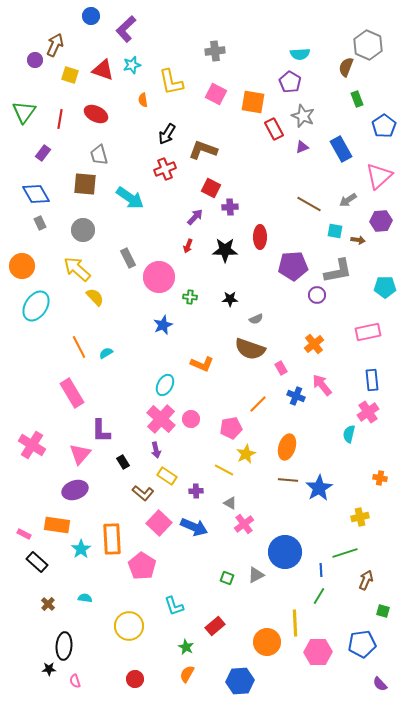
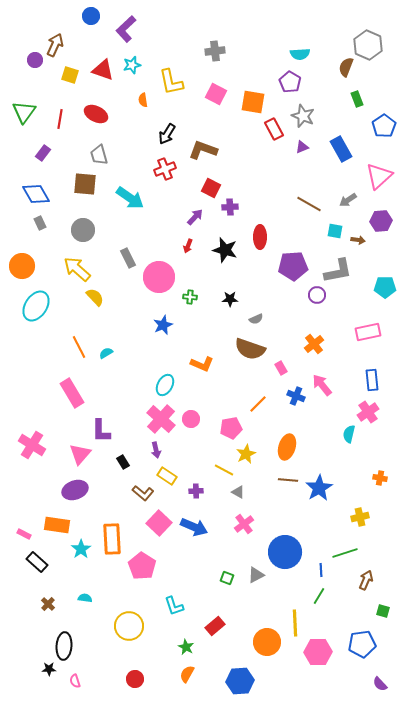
black star at (225, 250): rotated 15 degrees clockwise
gray triangle at (230, 503): moved 8 px right, 11 px up
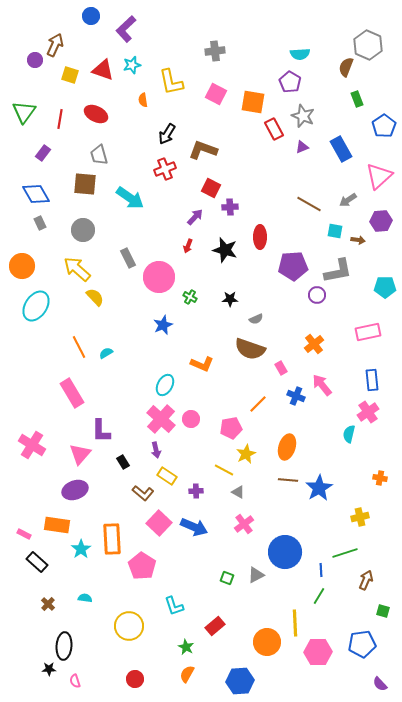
green cross at (190, 297): rotated 24 degrees clockwise
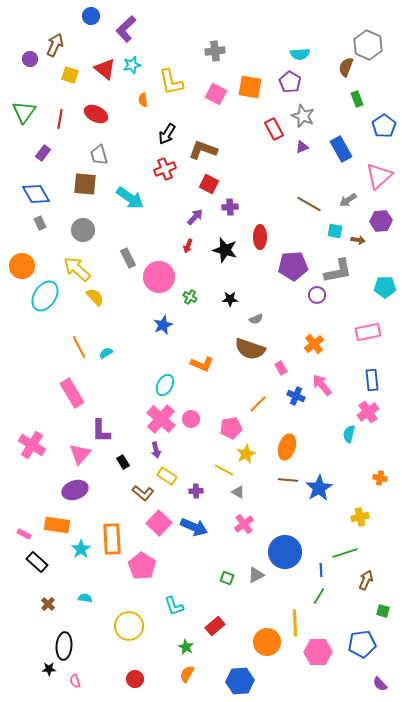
purple circle at (35, 60): moved 5 px left, 1 px up
red triangle at (103, 70): moved 2 px right, 1 px up; rotated 20 degrees clockwise
orange square at (253, 102): moved 3 px left, 15 px up
red square at (211, 188): moved 2 px left, 4 px up
cyan ellipse at (36, 306): moved 9 px right, 10 px up
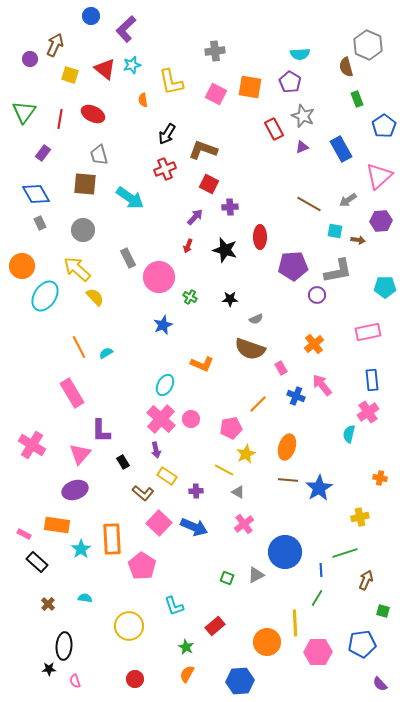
brown semicircle at (346, 67): rotated 36 degrees counterclockwise
red ellipse at (96, 114): moved 3 px left
green line at (319, 596): moved 2 px left, 2 px down
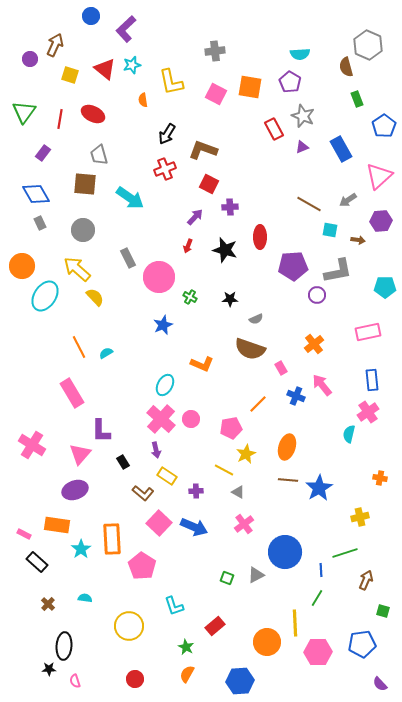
cyan square at (335, 231): moved 5 px left, 1 px up
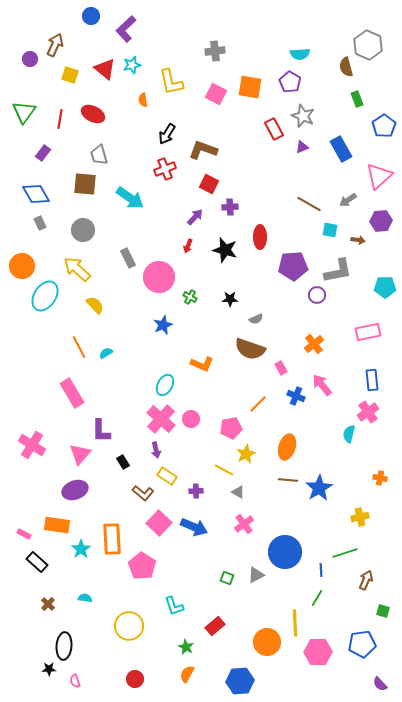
yellow semicircle at (95, 297): moved 8 px down
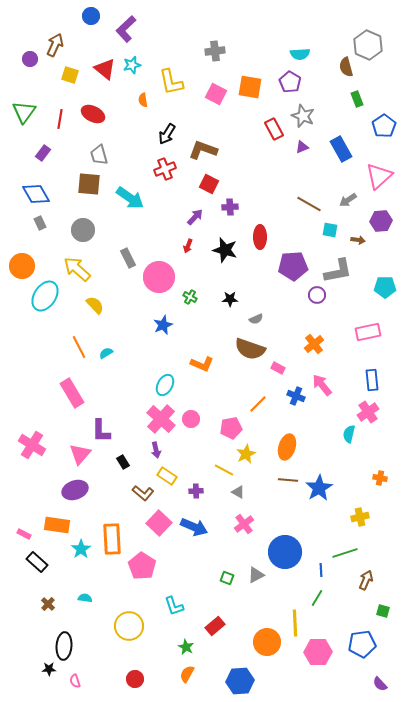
brown square at (85, 184): moved 4 px right
pink rectangle at (281, 368): moved 3 px left; rotated 32 degrees counterclockwise
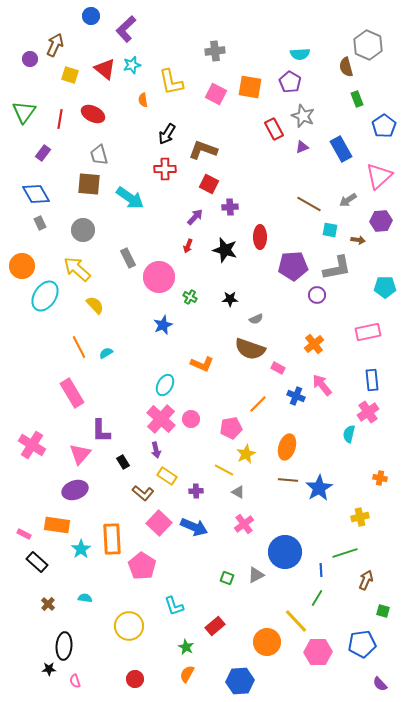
red cross at (165, 169): rotated 20 degrees clockwise
gray L-shape at (338, 271): moved 1 px left, 3 px up
yellow line at (295, 623): moved 1 px right, 2 px up; rotated 40 degrees counterclockwise
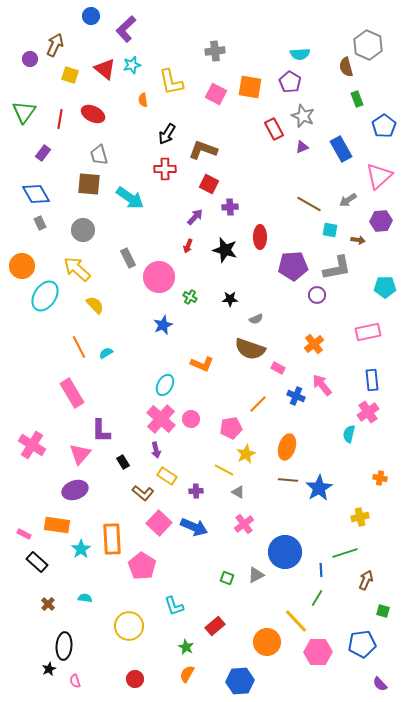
black star at (49, 669): rotated 24 degrees counterclockwise
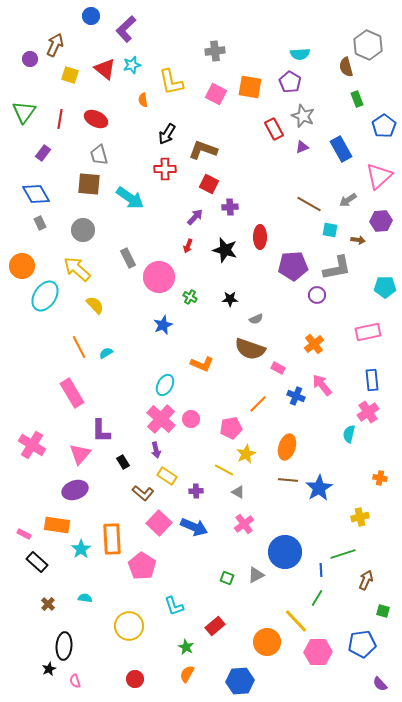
red ellipse at (93, 114): moved 3 px right, 5 px down
green line at (345, 553): moved 2 px left, 1 px down
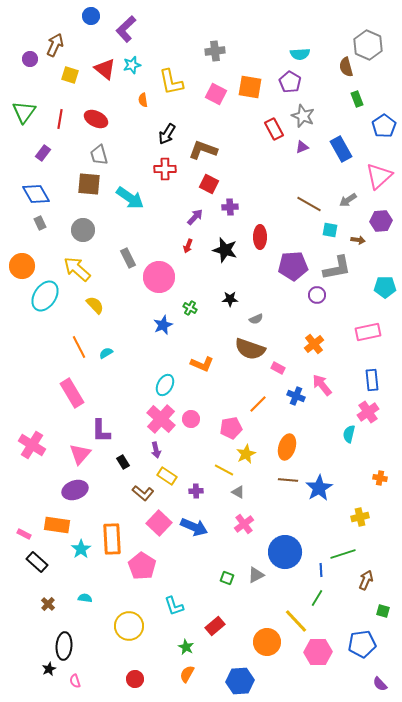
green cross at (190, 297): moved 11 px down
